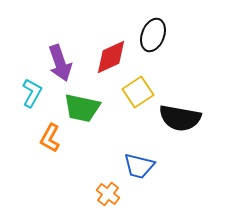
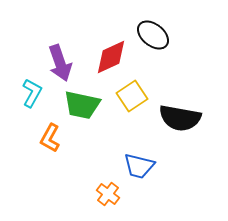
black ellipse: rotated 72 degrees counterclockwise
yellow square: moved 6 px left, 4 px down
green trapezoid: moved 3 px up
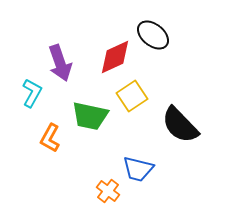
red diamond: moved 4 px right
green trapezoid: moved 8 px right, 11 px down
black semicircle: moved 7 px down; rotated 36 degrees clockwise
blue trapezoid: moved 1 px left, 3 px down
orange cross: moved 3 px up
